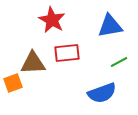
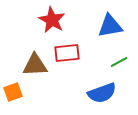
brown triangle: moved 2 px right, 2 px down
orange square: moved 9 px down
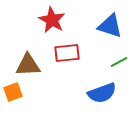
blue triangle: rotated 28 degrees clockwise
brown triangle: moved 7 px left
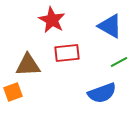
blue triangle: rotated 12 degrees clockwise
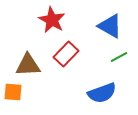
red rectangle: moved 1 px left, 1 px down; rotated 40 degrees counterclockwise
green line: moved 5 px up
orange square: rotated 24 degrees clockwise
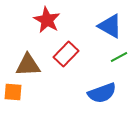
red star: moved 5 px left
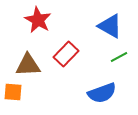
red star: moved 9 px left
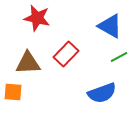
red star: moved 1 px left, 2 px up; rotated 16 degrees counterclockwise
brown triangle: moved 2 px up
